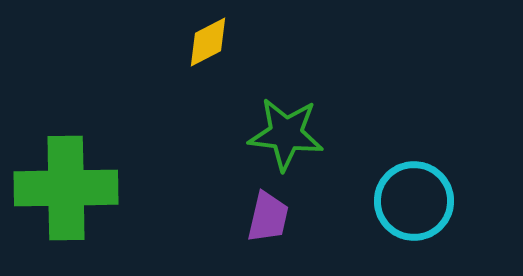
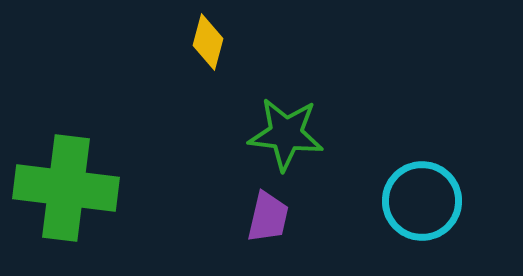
yellow diamond: rotated 48 degrees counterclockwise
green cross: rotated 8 degrees clockwise
cyan circle: moved 8 px right
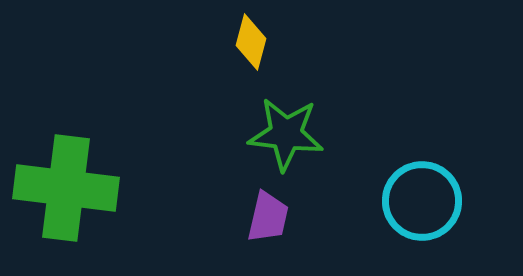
yellow diamond: moved 43 px right
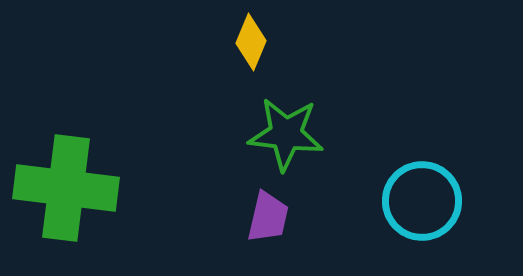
yellow diamond: rotated 8 degrees clockwise
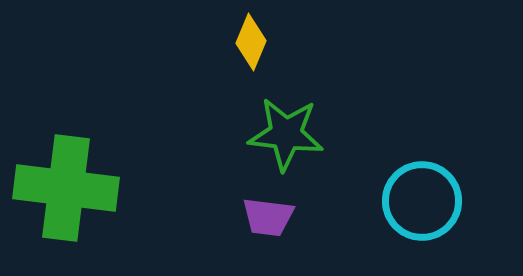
purple trapezoid: rotated 84 degrees clockwise
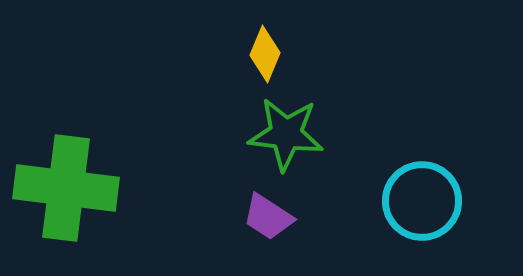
yellow diamond: moved 14 px right, 12 px down
purple trapezoid: rotated 26 degrees clockwise
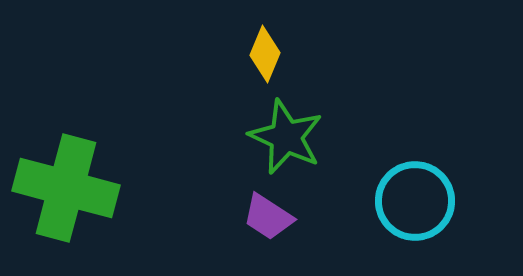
green star: moved 3 px down; rotated 18 degrees clockwise
green cross: rotated 8 degrees clockwise
cyan circle: moved 7 px left
